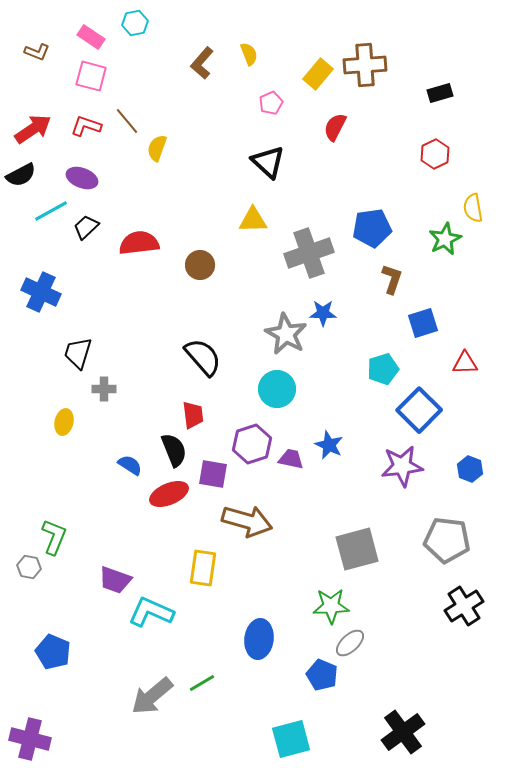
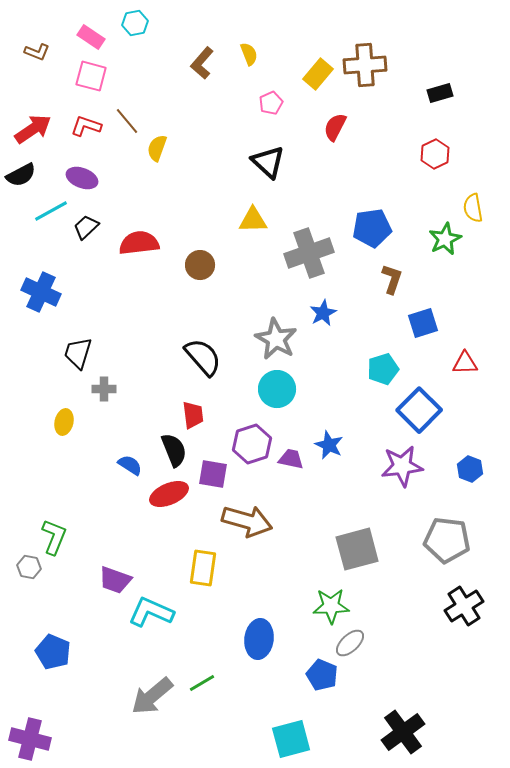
blue star at (323, 313): rotated 28 degrees counterclockwise
gray star at (286, 334): moved 10 px left, 5 px down
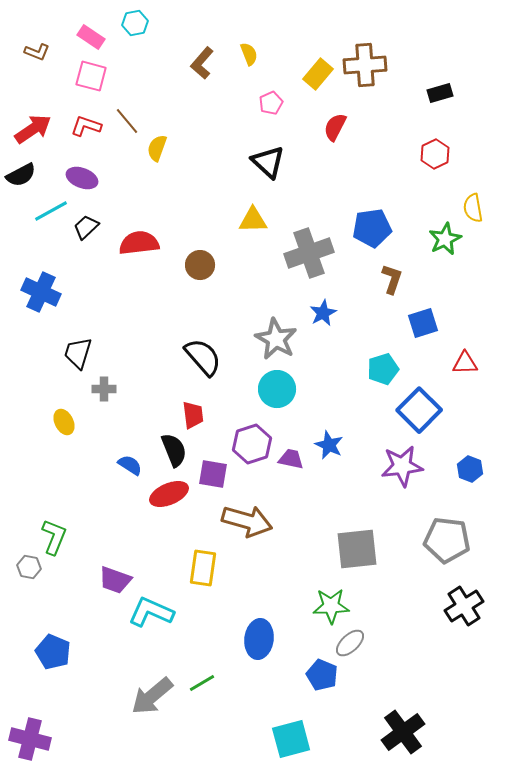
yellow ellipse at (64, 422): rotated 40 degrees counterclockwise
gray square at (357, 549): rotated 9 degrees clockwise
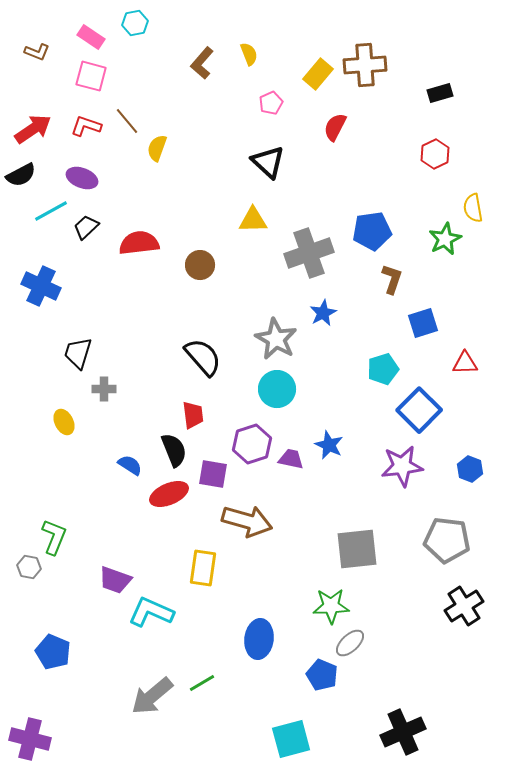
blue pentagon at (372, 228): moved 3 px down
blue cross at (41, 292): moved 6 px up
black cross at (403, 732): rotated 12 degrees clockwise
